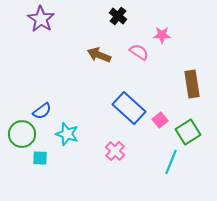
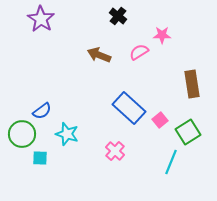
pink semicircle: rotated 66 degrees counterclockwise
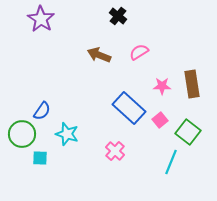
pink star: moved 51 px down
blue semicircle: rotated 18 degrees counterclockwise
green square: rotated 20 degrees counterclockwise
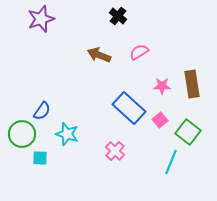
purple star: rotated 20 degrees clockwise
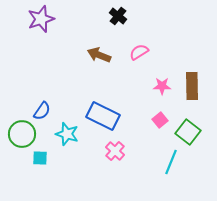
brown rectangle: moved 2 px down; rotated 8 degrees clockwise
blue rectangle: moved 26 px left, 8 px down; rotated 16 degrees counterclockwise
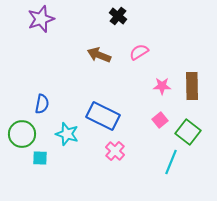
blue semicircle: moved 7 px up; rotated 24 degrees counterclockwise
